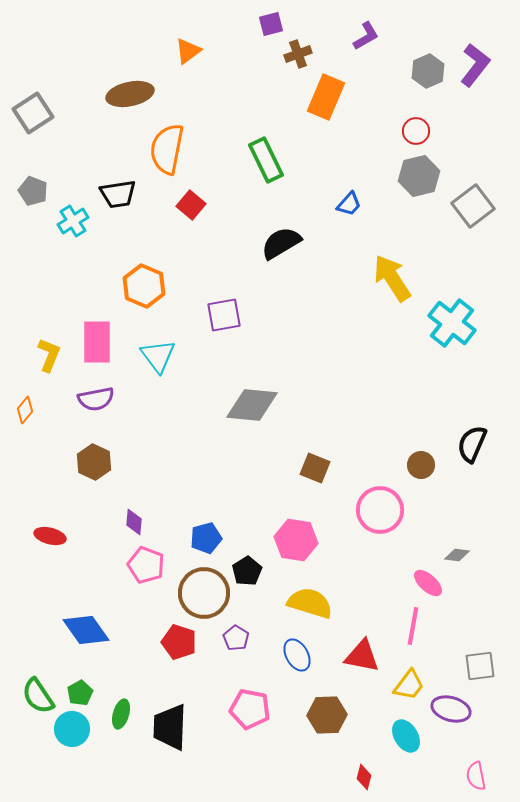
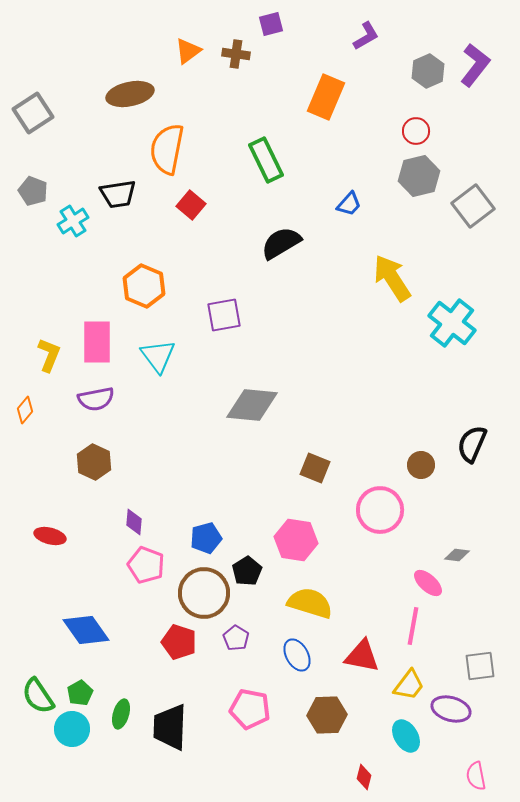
brown cross at (298, 54): moved 62 px left; rotated 28 degrees clockwise
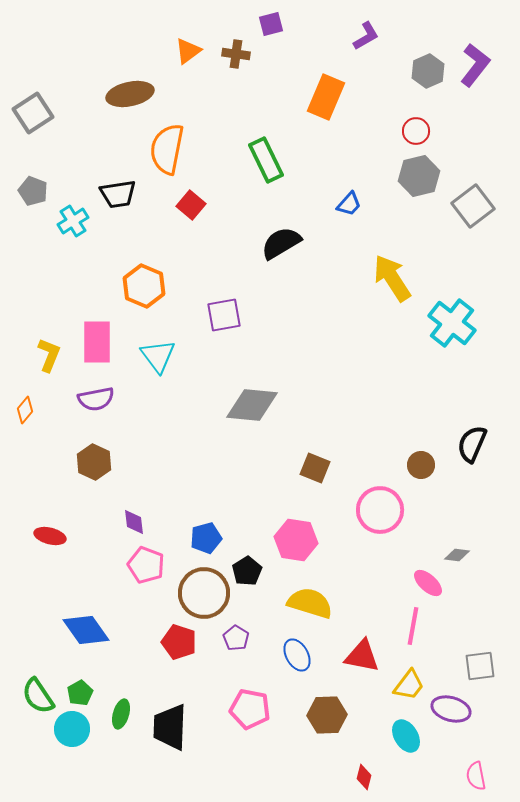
purple diamond at (134, 522): rotated 12 degrees counterclockwise
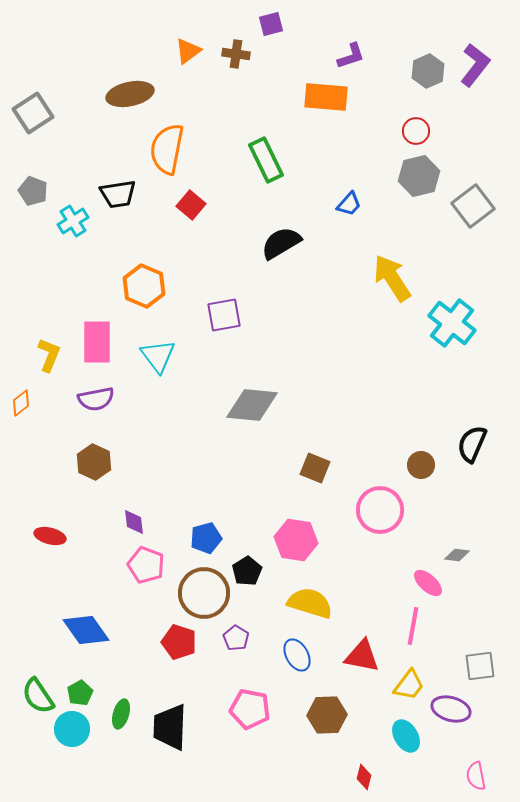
purple L-shape at (366, 36): moved 15 px left, 20 px down; rotated 12 degrees clockwise
orange rectangle at (326, 97): rotated 72 degrees clockwise
orange diamond at (25, 410): moved 4 px left, 7 px up; rotated 12 degrees clockwise
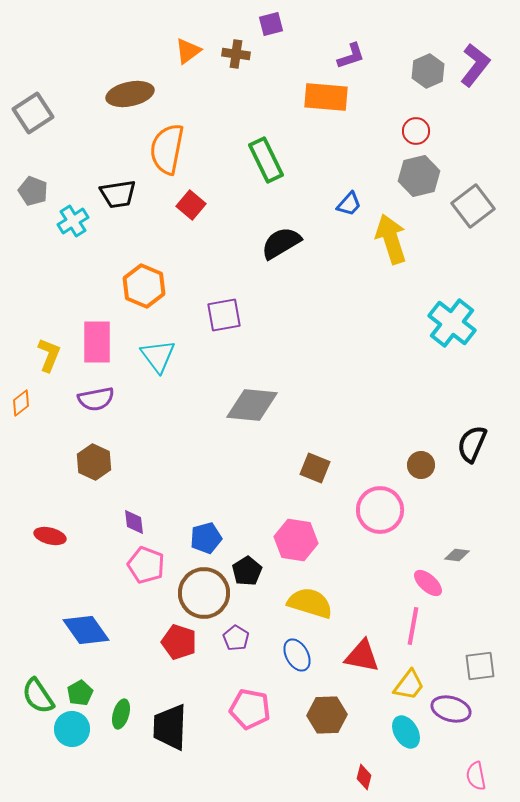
yellow arrow at (392, 278): moved 1 px left, 39 px up; rotated 15 degrees clockwise
cyan ellipse at (406, 736): moved 4 px up
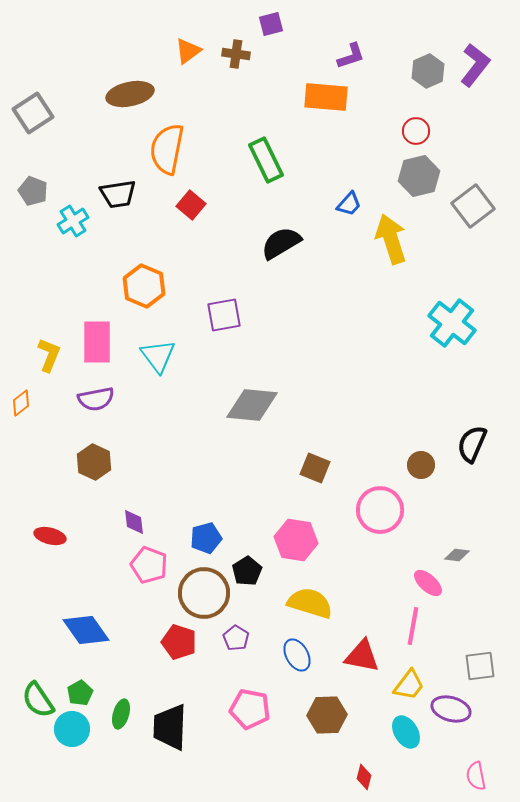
pink pentagon at (146, 565): moved 3 px right
green semicircle at (38, 696): moved 4 px down
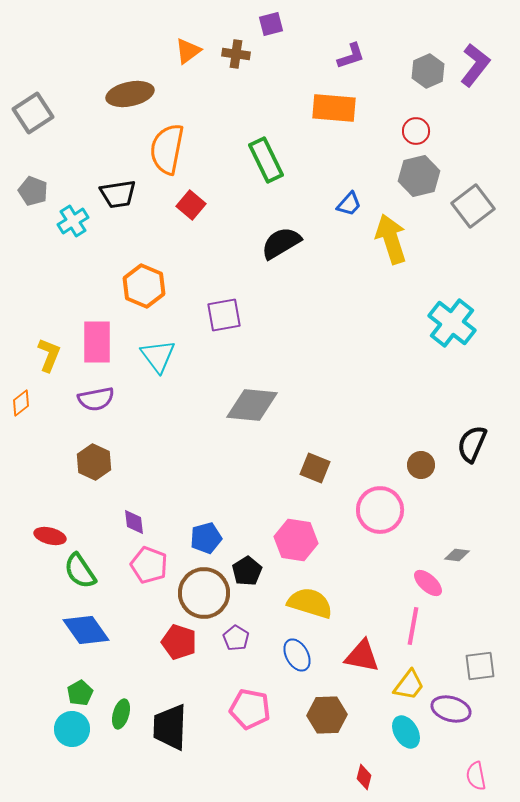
orange rectangle at (326, 97): moved 8 px right, 11 px down
green semicircle at (38, 700): moved 42 px right, 129 px up
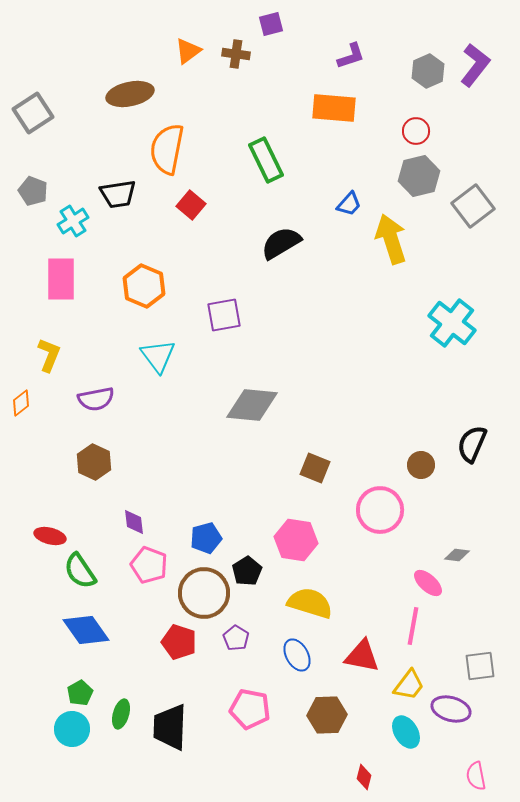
pink rectangle at (97, 342): moved 36 px left, 63 px up
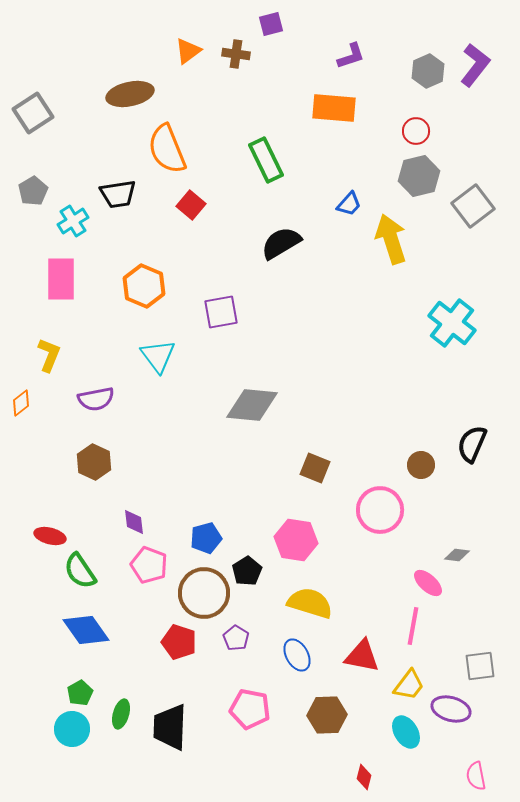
orange semicircle at (167, 149): rotated 33 degrees counterclockwise
gray pentagon at (33, 191): rotated 20 degrees clockwise
purple square at (224, 315): moved 3 px left, 3 px up
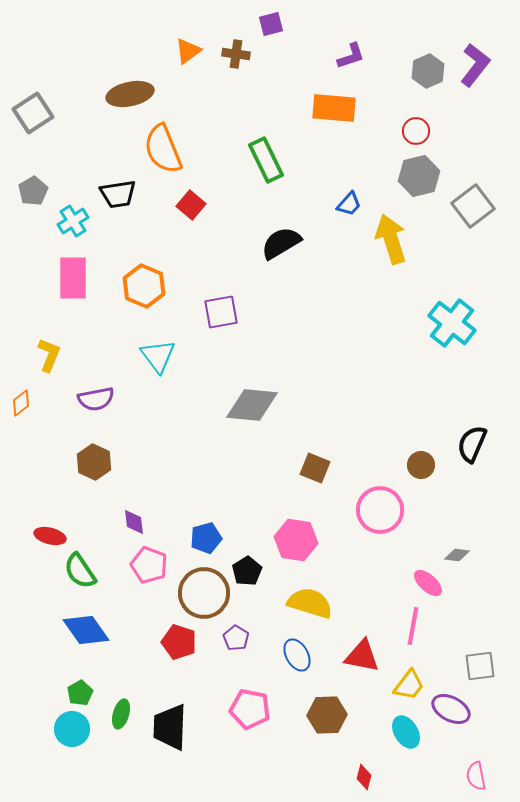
orange semicircle at (167, 149): moved 4 px left
pink rectangle at (61, 279): moved 12 px right, 1 px up
purple ellipse at (451, 709): rotated 12 degrees clockwise
